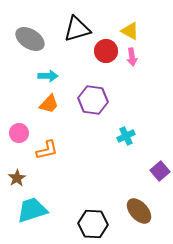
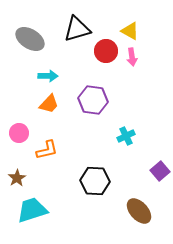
black hexagon: moved 2 px right, 43 px up
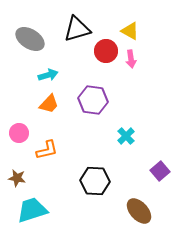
pink arrow: moved 1 px left, 2 px down
cyan arrow: moved 1 px up; rotated 18 degrees counterclockwise
cyan cross: rotated 18 degrees counterclockwise
brown star: rotated 30 degrees counterclockwise
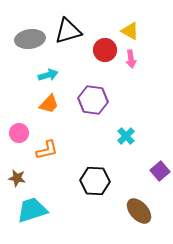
black triangle: moved 9 px left, 2 px down
gray ellipse: rotated 40 degrees counterclockwise
red circle: moved 1 px left, 1 px up
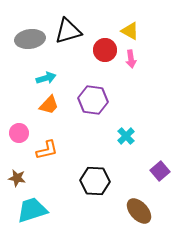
cyan arrow: moved 2 px left, 3 px down
orange trapezoid: moved 1 px down
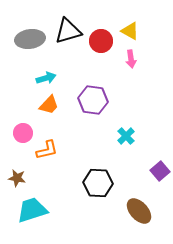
red circle: moved 4 px left, 9 px up
pink circle: moved 4 px right
black hexagon: moved 3 px right, 2 px down
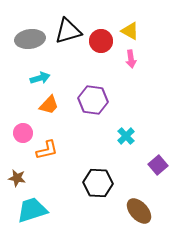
cyan arrow: moved 6 px left
purple square: moved 2 px left, 6 px up
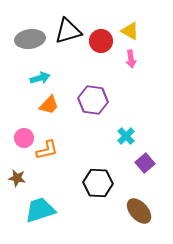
pink circle: moved 1 px right, 5 px down
purple square: moved 13 px left, 2 px up
cyan trapezoid: moved 8 px right
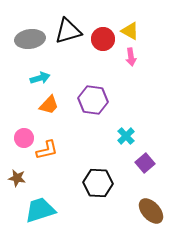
red circle: moved 2 px right, 2 px up
pink arrow: moved 2 px up
brown ellipse: moved 12 px right
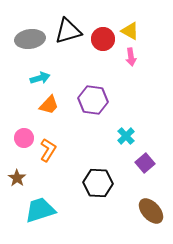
orange L-shape: moved 1 px right; rotated 45 degrees counterclockwise
brown star: rotated 24 degrees clockwise
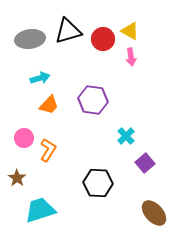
brown ellipse: moved 3 px right, 2 px down
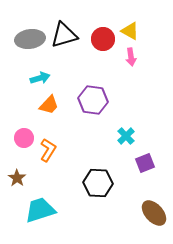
black triangle: moved 4 px left, 4 px down
purple square: rotated 18 degrees clockwise
